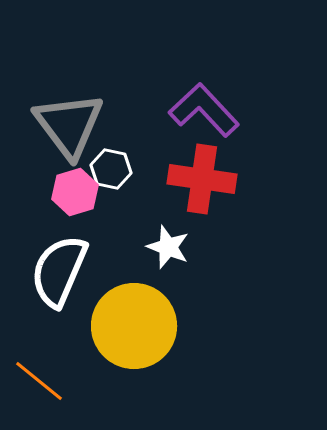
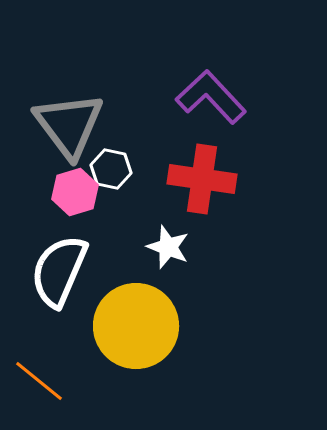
purple L-shape: moved 7 px right, 13 px up
yellow circle: moved 2 px right
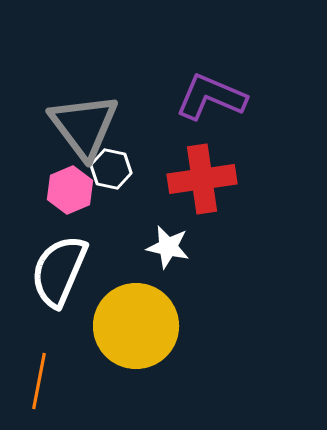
purple L-shape: rotated 24 degrees counterclockwise
gray triangle: moved 15 px right, 1 px down
red cross: rotated 16 degrees counterclockwise
pink hexagon: moved 5 px left, 2 px up; rotated 6 degrees counterclockwise
white star: rotated 9 degrees counterclockwise
orange line: rotated 62 degrees clockwise
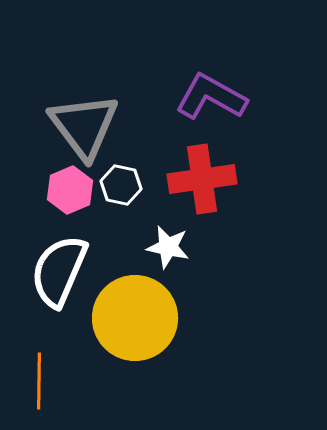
purple L-shape: rotated 6 degrees clockwise
white hexagon: moved 10 px right, 16 px down
yellow circle: moved 1 px left, 8 px up
orange line: rotated 10 degrees counterclockwise
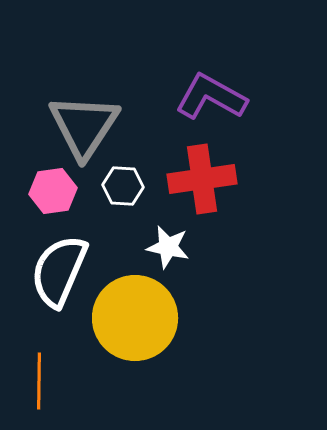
gray triangle: rotated 10 degrees clockwise
white hexagon: moved 2 px right, 1 px down; rotated 9 degrees counterclockwise
pink hexagon: moved 17 px left, 1 px down; rotated 15 degrees clockwise
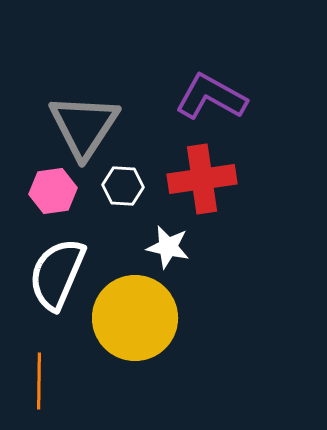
white semicircle: moved 2 px left, 3 px down
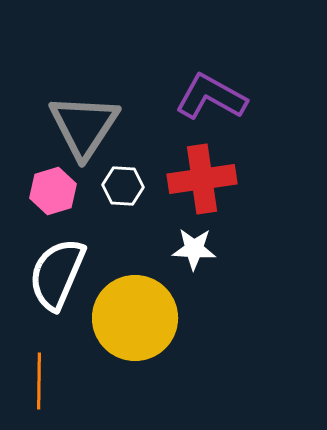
pink hexagon: rotated 9 degrees counterclockwise
white star: moved 26 px right, 2 px down; rotated 9 degrees counterclockwise
